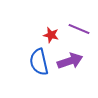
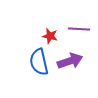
purple line: rotated 20 degrees counterclockwise
red star: moved 1 px left, 1 px down
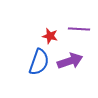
blue semicircle: rotated 148 degrees counterclockwise
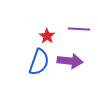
red star: moved 3 px left; rotated 21 degrees clockwise
purple arrow: rotated 25 degrees clockwise
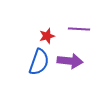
red star: rotated 21 degrees clockwise
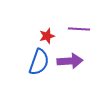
purple arrow: rotated 10 degrees counterclockwise
